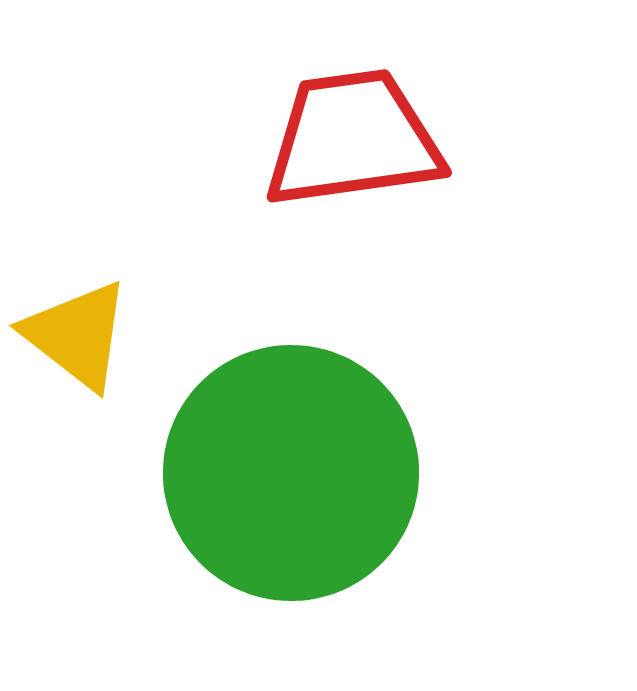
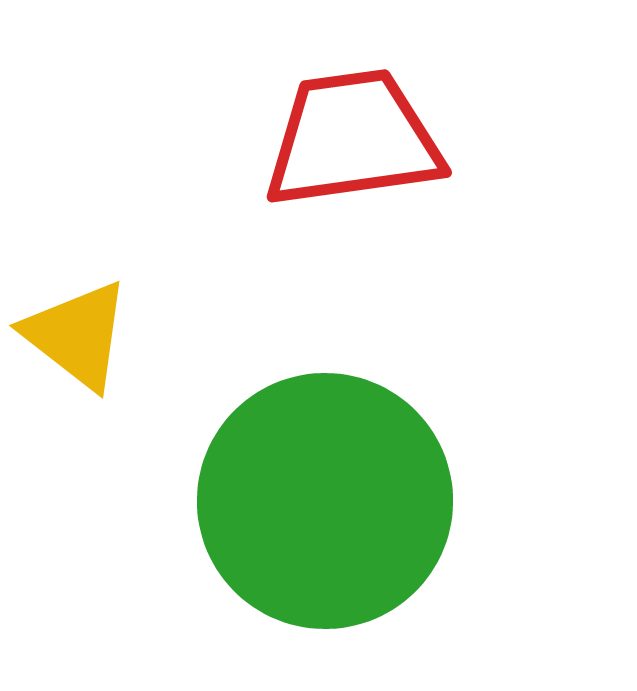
green circle: moved 34 px right, 28 px down
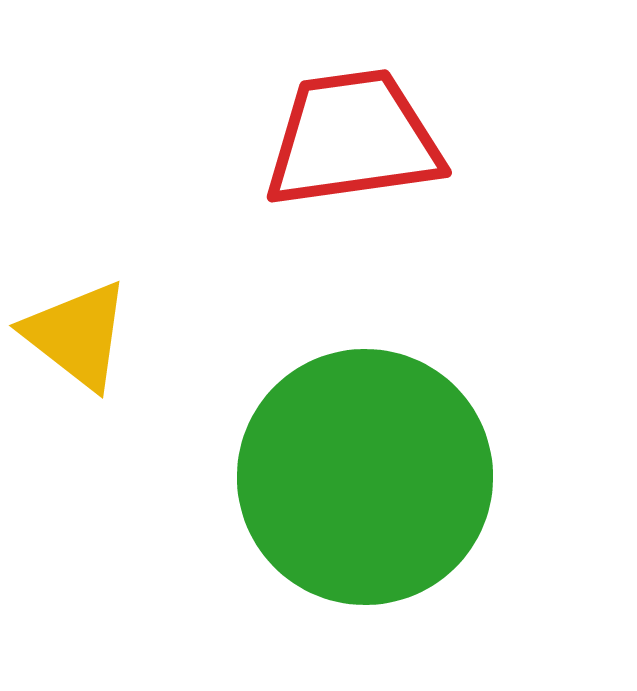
green circle: moved 40 px right, 24 px up
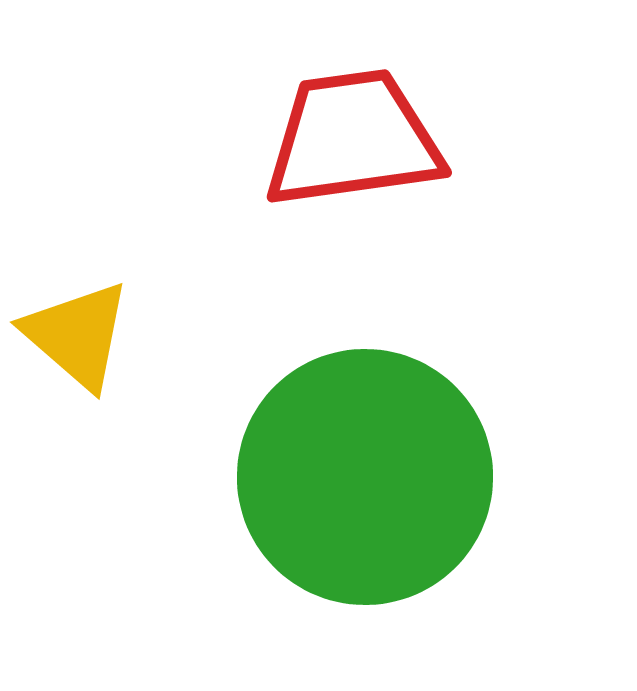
yellow triangle: rotated 3 degrees clockwise
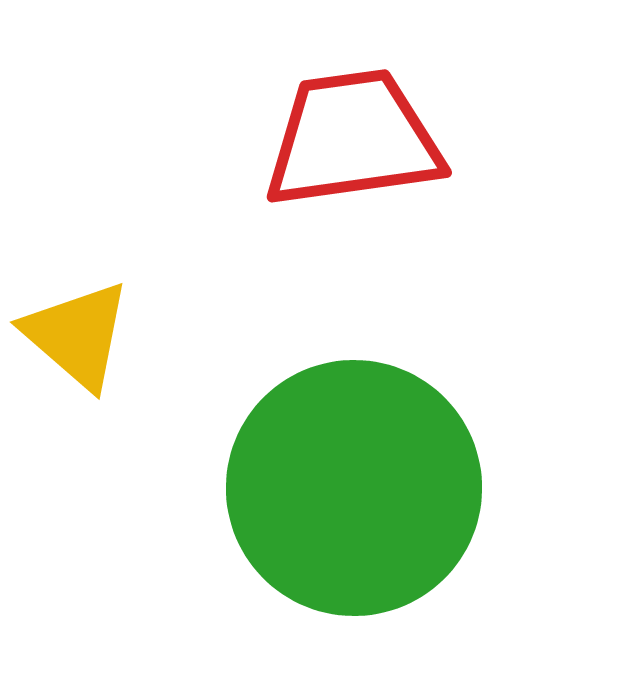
green circle: moved 11 px left, 11 px down
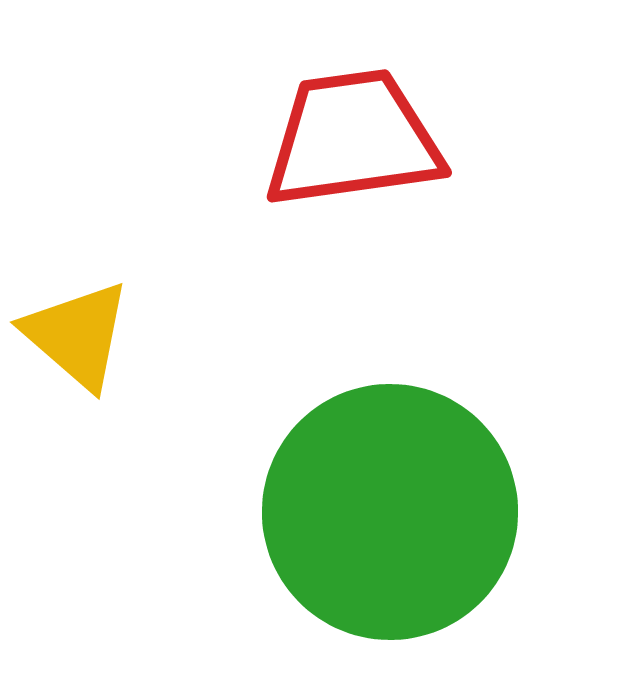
green circle: moved 36 px right, 24 px down
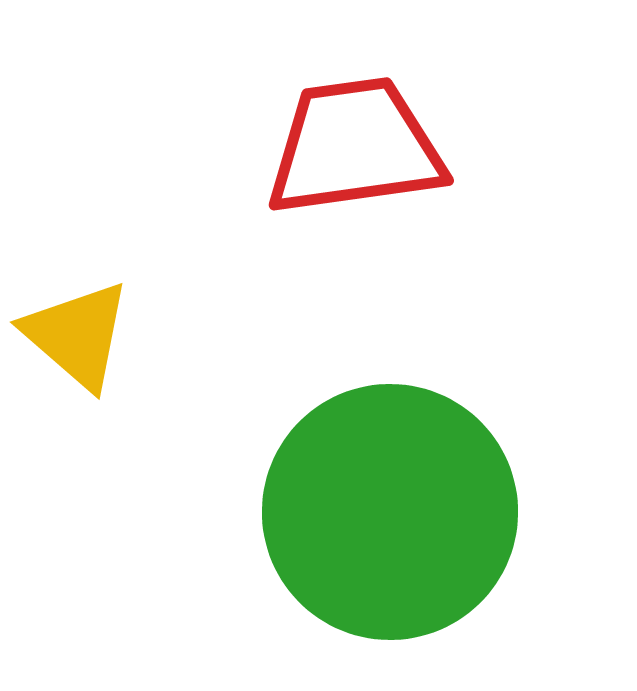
red trapezoid: moved 2 px right, 8 px down
